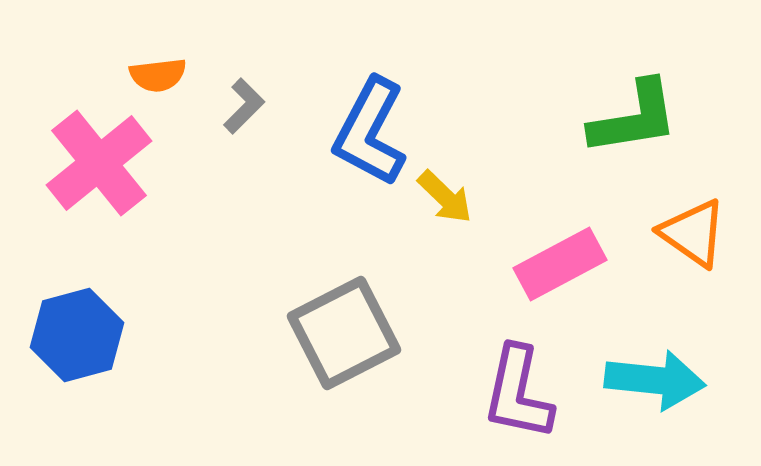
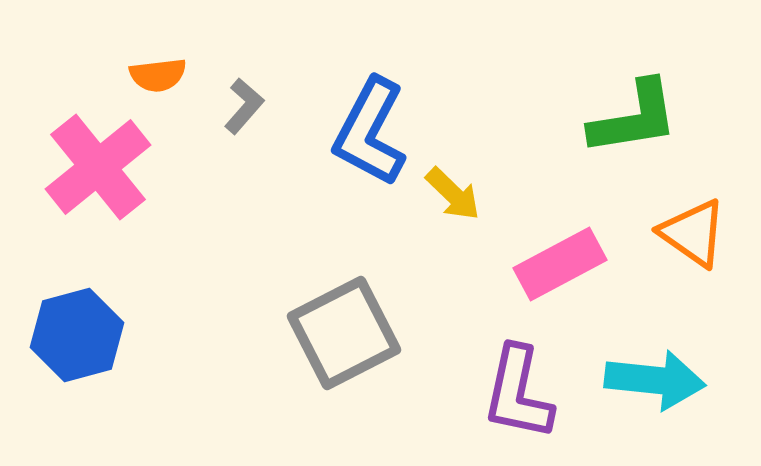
gray L-shape: rotated 4 degrees counterclockwise
pink cross: moved 1 px left, 4 px down
yellow arrow: moved 8 px right, 3 px up
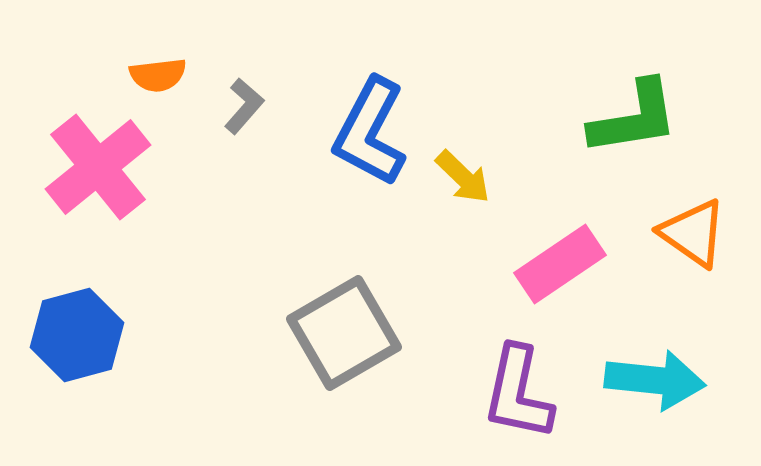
yellow arrow: moved 10 px right, 17 px up
pink rectangle: rotated 6 degrees counterclockwise
gray square: rotated 3 degrees counterclockwise
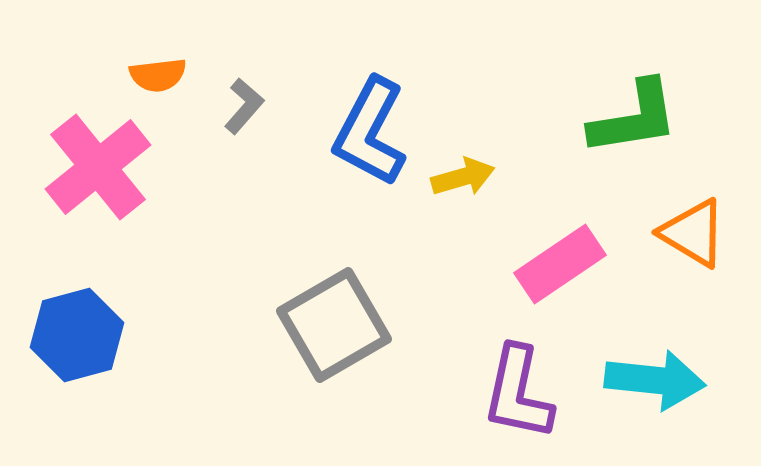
yellow arrow: rotated 60 degrees counterclockwise
orange triangle: rotated 4 degrees counterclockwise
gray square: moved 10 px left, 8 px up
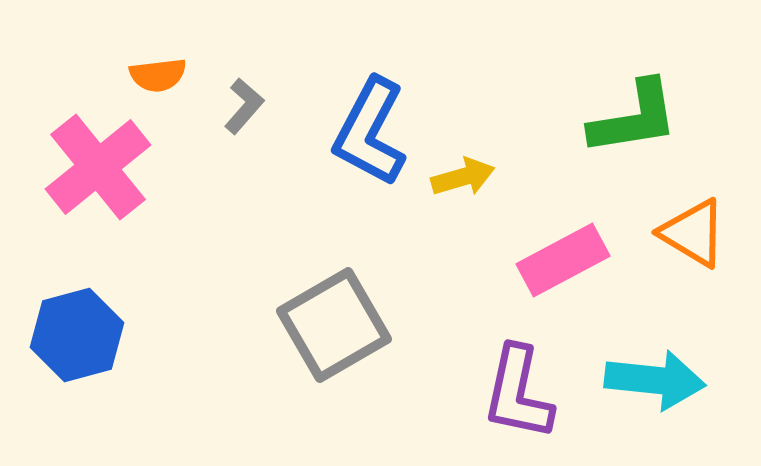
pink rectangle: moved 3 px right, 4 px up; rotated 6 degrees clockwise
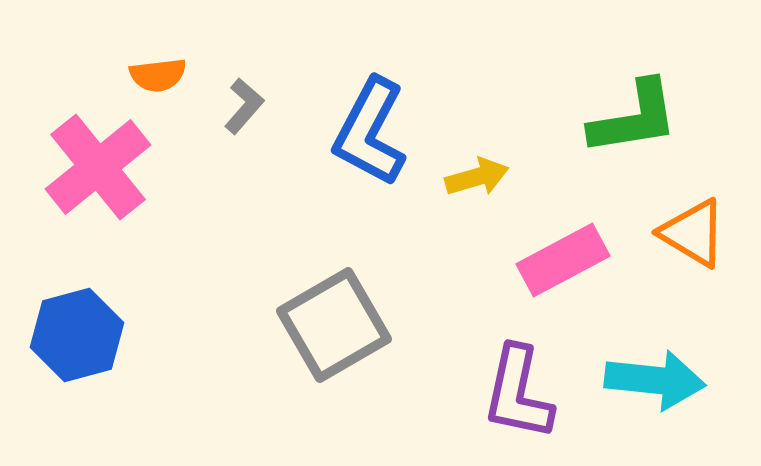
yellow arrow: moved 14 px right
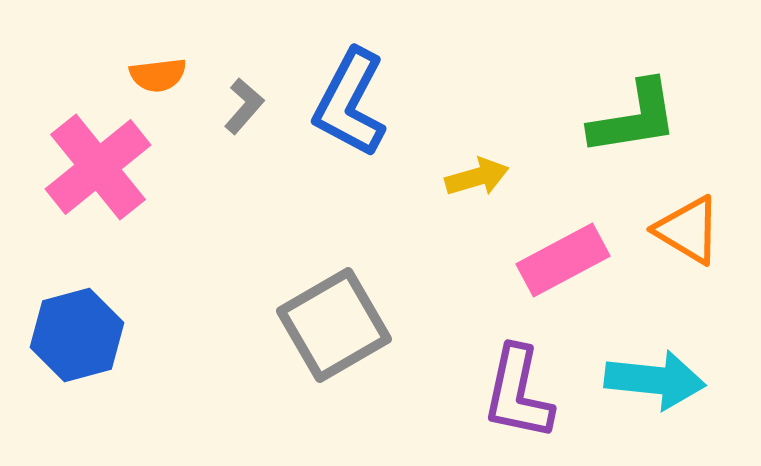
blue L-shape: moved 20 px left, 29 px up
orange triangle: moved 5 px left, 3 px up
